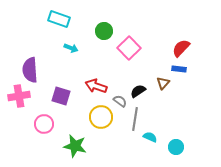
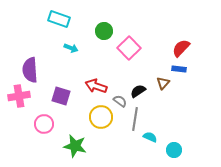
cyan circle: moved 2 px left, 3 px down
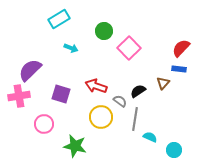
cyan rectangle: rotated 50 degrees counterclockwise
purple semicircle: rotated 50 degrees clockwise
purple square: moved 2 px up
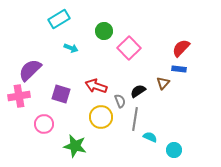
gray semicircle: rotated 32 degrees clockwise
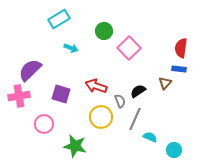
red semicircle: rotated 36 degrees counterclockwise
brown triangle: moved 2 px right
gray line: rotated 15 degrees clockwise
